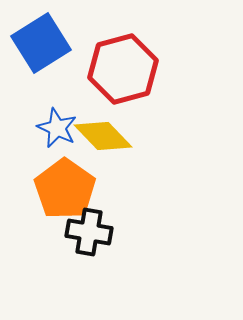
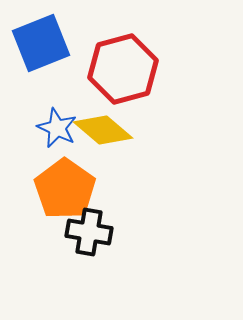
blue square: rotated 10 degrees clockwise
yellow diamond: moved 6 px up; rotated 6 degrees counterclockwise
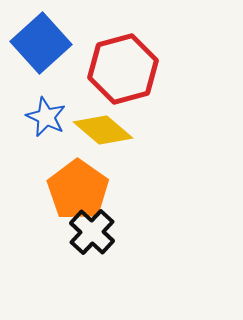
blue square: rotated 20 degrees counterclockwise
blue star: moved 11 px left, 11 px up
orange pentagon: moved 13 px right, 1 px down
black cross: moved 3 px right; rotated 33 degrees clockwise
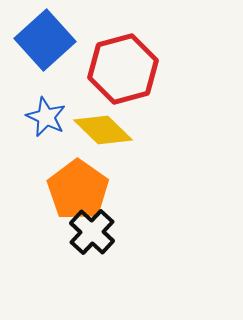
blue square: moved 4 px right, 3 px up
yellow diamond: rotated 4 degrees clockwise
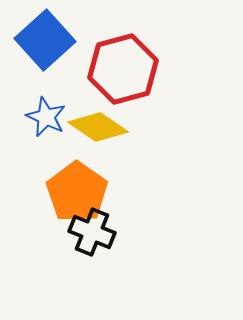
yellow diamond: moved 5 px left, 3 px up; rotated 10 degrees counterclockwise
orange pentagon: moved 1 px left, 2 px down
black cross: rotated 21 degrees counterclockwise
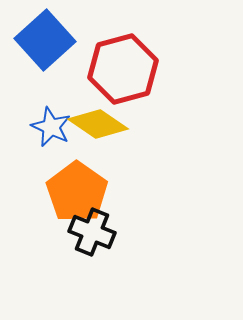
blue star: moved 5 px right, 10 px down
yellow diamond: moved 3 px up
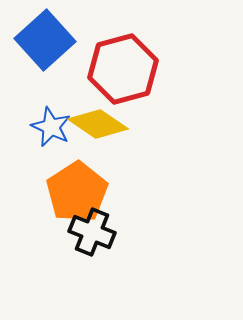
orange pentagon: rotated 4 degrees clockwise
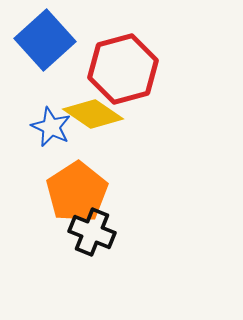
yellow diamond: moved 5 px left, 10 px up
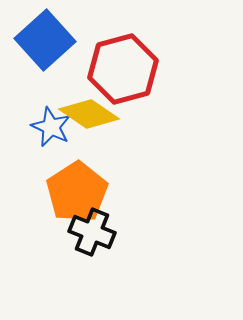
yellow diamond: moved 4 px left
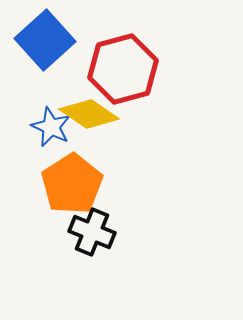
orange pentagon: moved 5 px left, 8 px up
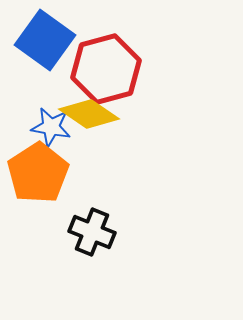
blue square: rotated 12 degrees counterclockwise
red hexagon: moved 17 px left
blue star: rotated 15 degrees counterclockwise
orange pentagon: moved 34 px left, 11 px up
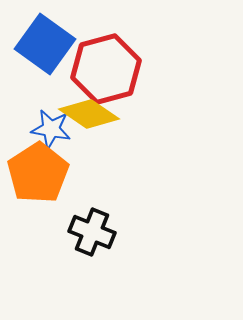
blue square: moved 4 px down
blue star: moved 2 px down
